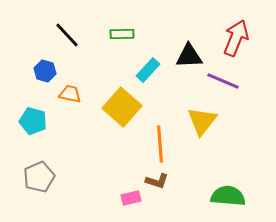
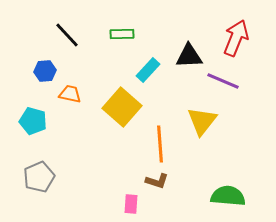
blue hexagon: rotated 20 degrees counterclockwise
pink rectangle: moved 6 px down; rotated 72 degrees counterclockwise
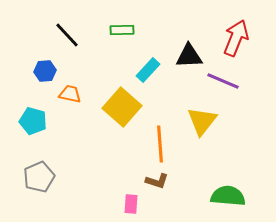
green rectangle: moved 4 px up
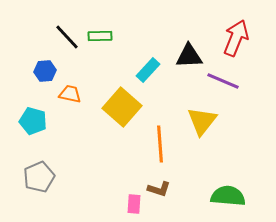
green rectangle: moved 22 px left, 6 px down
black line: moved 2 px down
brown L-shape: moved 2 px right, 8 px down
pink rectangle: moved 3 px right
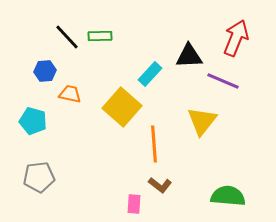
cyan rectangle: moved 2 px right, 4 px down
orange line: moved 6 px left
gray pentagon: rotated 16 degrees clockwise
brown L-shape: moved 1 px right, 4 px up; rotated 20 degrees clockwise
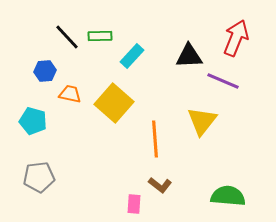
cyan rectangle: moved 18 px left, 18 px up
yellow square: moved 8 px left, 4 px up
orange line: moved 1 px right, 5 px up
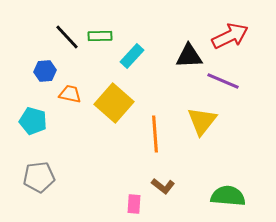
red arrow: moved 6 px left, 2 px up; rotated 42 degrees clockwise
orange line: moved 5 px up
brown L-shape: moved 3 px right, 1 px down
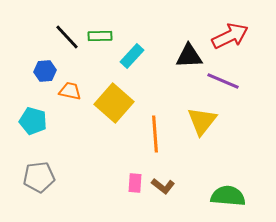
orange trapezoid: moved 3 px up
pink rectangle: moved 1 px right, 21 px up
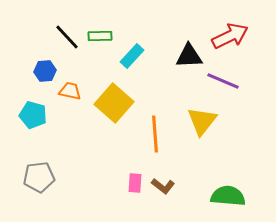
cyan pentagon: moved 6 px up
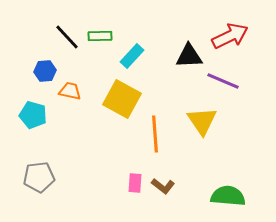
yellow square: moved 8 px right, 4 px up; rotated 12 degrees counterclockwise
yellow triangle: rotated 12 degrees counterclockwise
